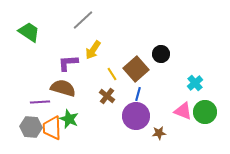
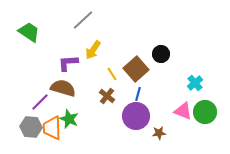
purple line: rotated 42 degrees counterclockwise
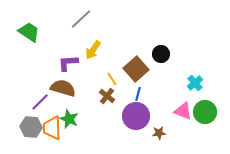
gray line: moved 2 px left, 1 px up
yellow line: moved 5 px down
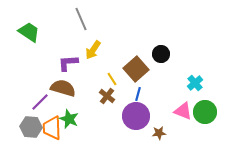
gray line: rotated 70 degrees counterclockwise
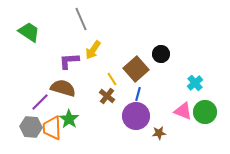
purple L-shape: moved 1 px right, 2 px up
green star: rotated 12 degrees clockwise
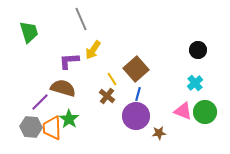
green trapezoid: rotated 40 degrees clockwise
black circle: moved 37 px right, 4 px up
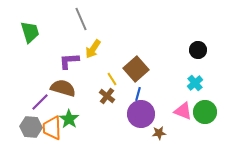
green trapezoid: moved 1 px right
yellow arrow: moved 1 px up
purple circle: moved 5 px right, 2 px up
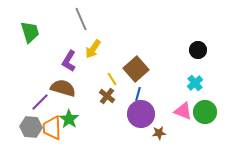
purple L-shape: rotated 55 degrees counterclockwise
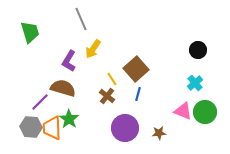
purple circle: moved 16 px left, 14 px down
